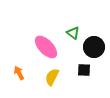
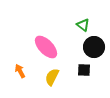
green triangle: moved 10 px right, 8 px up
orange arrow: moved 1 px right, 2 px up
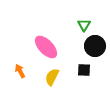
green triangle: moved 1 px right; rotated 24 degrees clockwise
black circle: moved 1 px right, 1 px up
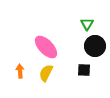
green triangle: moved 3 px right, 1 px up
orange arrow: rotated 24 degrees clockwise
yellow semicircle: moved 6 px left, 4 px up
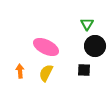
pink ellipse: rotated 20 degrees counterclockwise
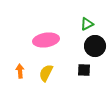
green triangle: rotated 32 degrees clockwise
pink ellipse: moved 7 px up; rotated 35 degrees counterclockwise
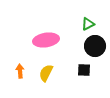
green triangle: moved 1 px right
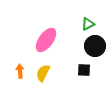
pink ellipse: rotated 45 degrees counterclockwise
yellow semicircle: moved 3 px left
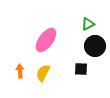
black square: moved 3 px left, 1 px up
